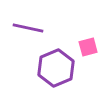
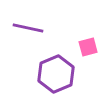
purple hexagon: moved 6 px down
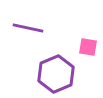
pink square: rotated 24 degrees clockwise
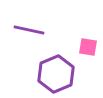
purple line: moved 1 px right, 2 px down
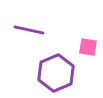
purple hexagon: moved 1 px up
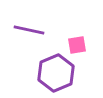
pink square: moved 11 px left, 2 px up; rotated 18 degrees counterclockwise
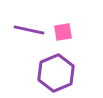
pink square: moved 14 px left, 13 px up
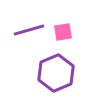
purple line: rotated 28 degrees counterclockwise
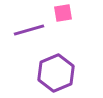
pink square: moved 19 px up
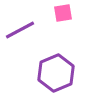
purple line: moved 9 px left; rotated 12 degrees counterclockwise
